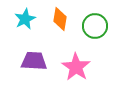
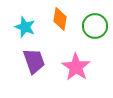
cyan star: moved 8 px down; rotated 25 degrees counterclockwise
purple trapezoid: rotated 68 degrees clockwise
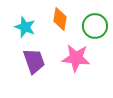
pink star: moved 9 px up; rotated 28 degrees counterclockwise
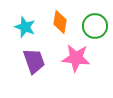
orange diamond: moved 3 px down
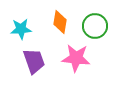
cyan star: moved 4 px left, 2 px down; rotated 25 degrees counterclockwise
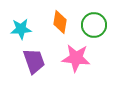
green circle: moved 1 px left, 1 px up
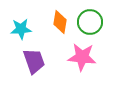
green circle: moved 4 px left, 3 px up
pink star: moved 6 px right, 1 px up
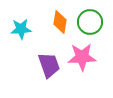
pink star: rotated 8 degrees counterclockwise
purple trapezoid: moved 15 px right, 4 px down
